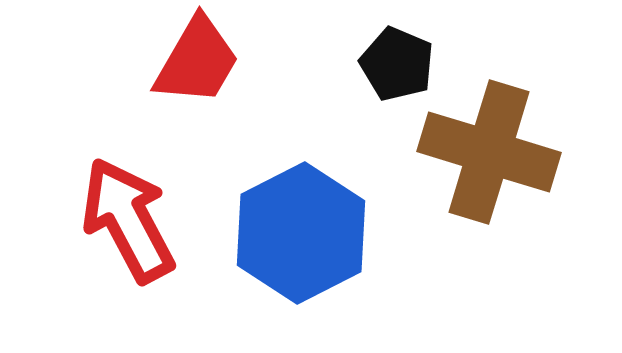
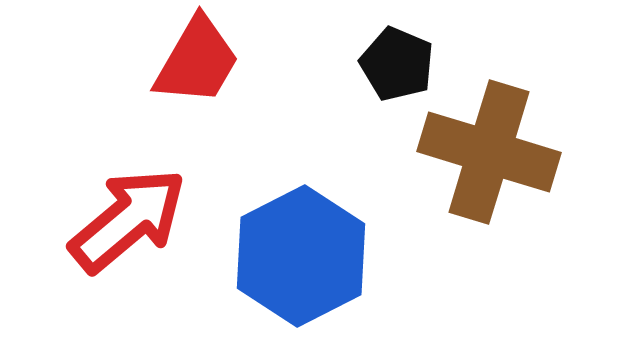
red arrow: rotated 78 degrees clockwise
blue hexagon: moved 23 px down
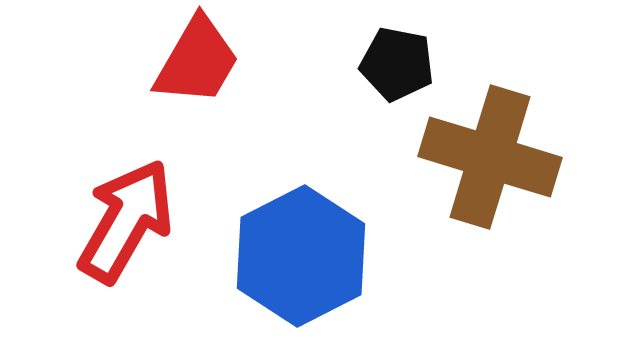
black pentagon: rotated 12 degrees counterclockwise
brown cross: moved 1 px right, 5 px down
red arrow: moved 2 px left, 1 px down; rotated 20 degrees counterclockwise
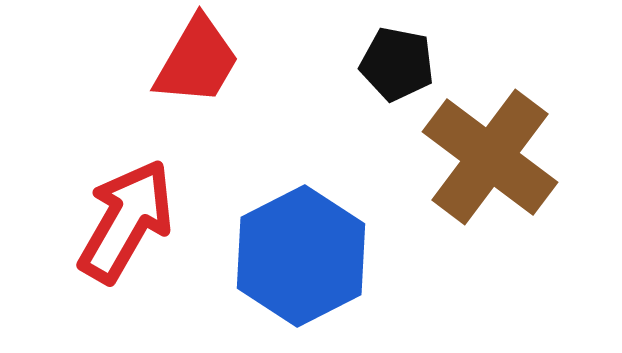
brown cross: rotated 20 degrees clockwise
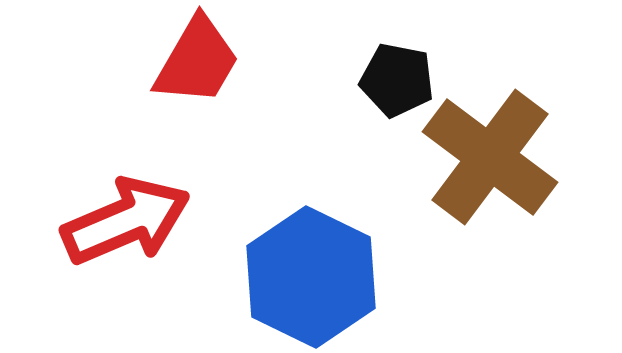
black pentagon: moved 16 px down
red arrow: rotated 37 degrees clockwise
blue hexagon: moved 10 px right, 21 px down; rotated 7 degrees counterclockwise
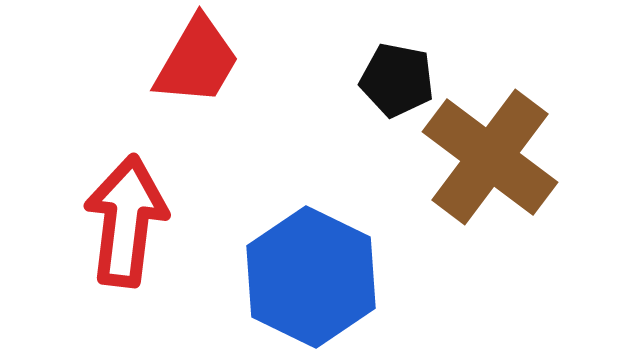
red arrow: rotated 60 degrees counterclockwise
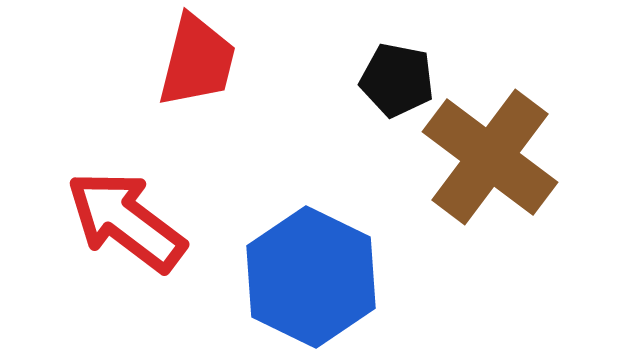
red trapezoid: rotated 16 degrees counterclockwise
red arrow: rotated 60 degrees counterclockwise
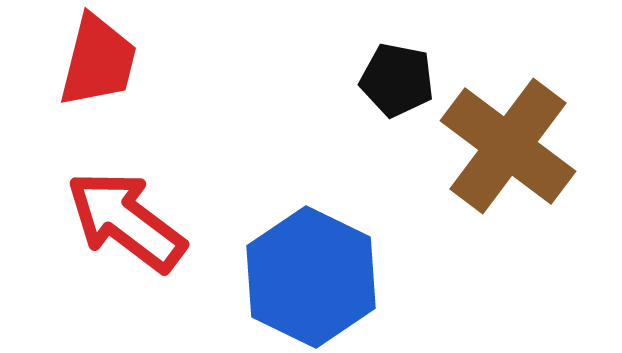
red trapezoid: moved 99 px left
brown cross: moved 18 px right, 11 px up
